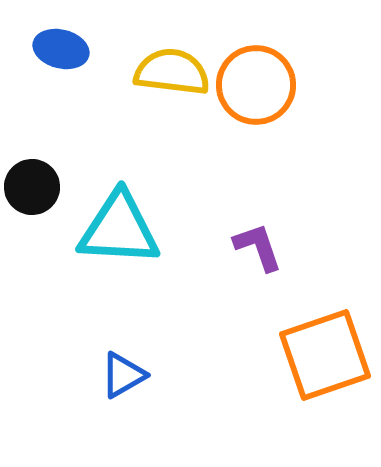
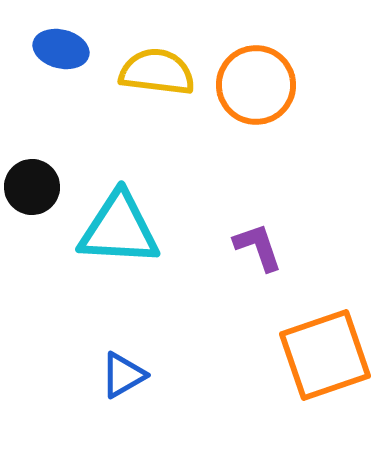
yellow semicircle: moved 15 px left
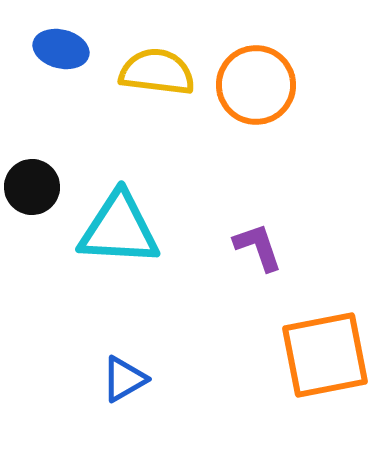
orange square: rotated 8 degrees clockwise
blue triangle: moved 1 px right, 4 px down
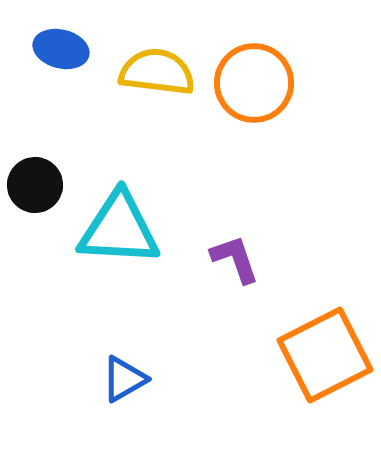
orange circle: moved 2 px left, 2 px up
black circle: moved 3 px right, 2 px up
purple L-shape: moved 23 px left, 12 px down
orange square: rotated 16 degrees counterclockwise
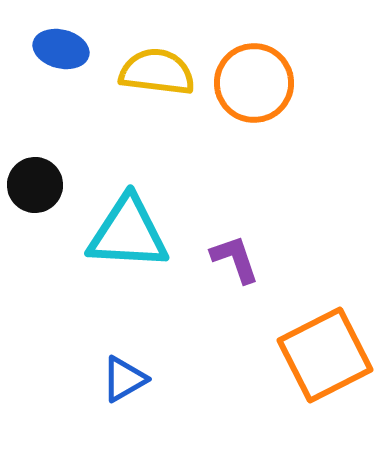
cyan triangle: moved 9 px right, 4 px down
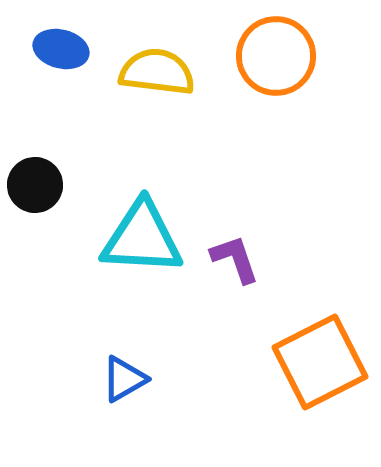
orange circle: moved 22 px right, 27 px up
cyan triangle: moved 14 px right, 5 px down
orange square: moved 5 px left, 7 px down
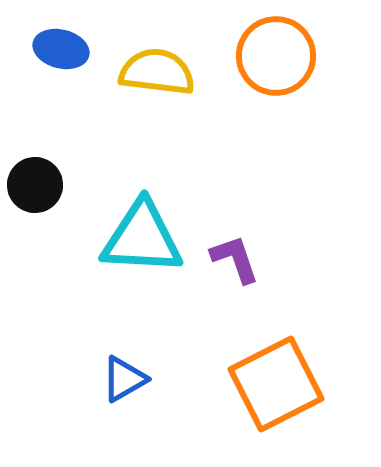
orange square: moved 44 px left, 22 px down
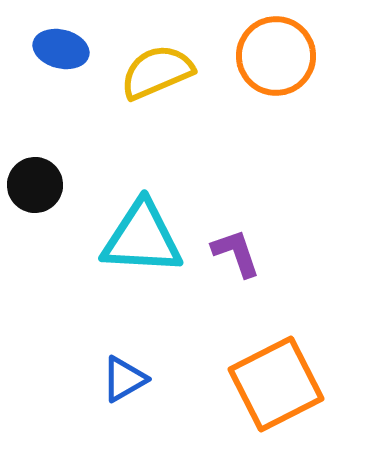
yellow semicircle: rotated 30 degrees counterclockwise
purple L-shape: moved 1 px right, 6 px up
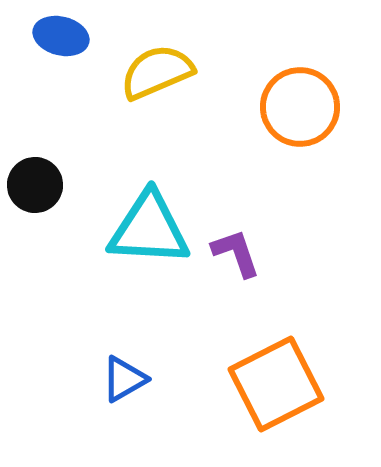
blue ellipse: moved 13 px up
orange circle: moved 24 px right, 51 px down
cyan triangle: moved 7 px right, 9 px up
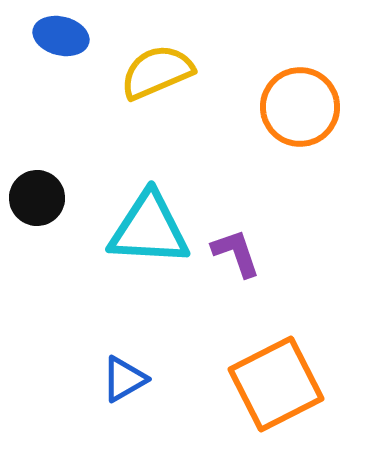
black circle: moved 2 px right, 13 px down
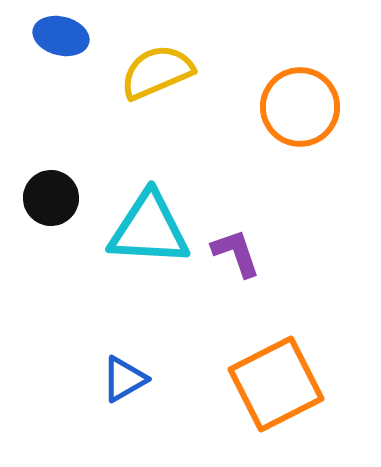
black circle: moved 14 px right
